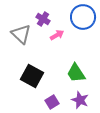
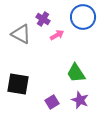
gray triangle: rotated 15 degrees counterclockwise
black square: moved 14 px left, 8 px down; rotated 20 degrees counterclockwise
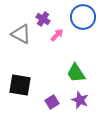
pink arrow: rotated 16 degrees counterclockwise
black square: moved 2 px right, 1 px down
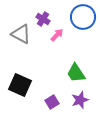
black square: rotated 15 degrees clockwise
purple star: rotated 30 degrees clockwise
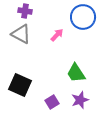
purple cross: moved 18 px left, 8 px up; rotated 24 degrees counterclockwise
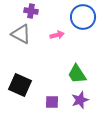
purple cross: moved 6 px right
pink arrow: rotated 32 degrees clockwise
green trapezoid: moved 1 px right, 1 px down
purple square: rotated 32 degrees clockwise
